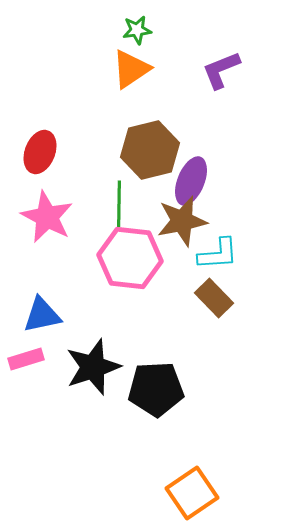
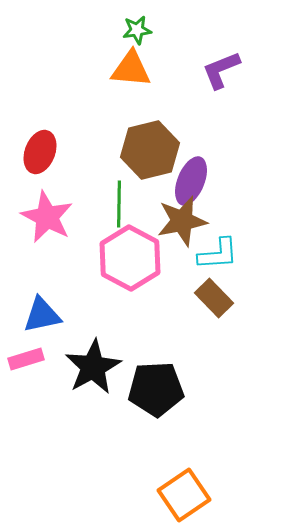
orange triangle: rotated 39 degrees clockwise
pink hexagon: rotated 22 degrees clockwise
black star: rotated 10 degrees counterclockwise
orange square: moved 8 px left, 2 px down
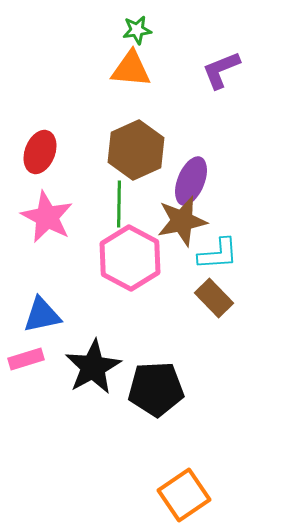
brown hexagon: moved 14 px left; rotated 10 degrees counterclockwise
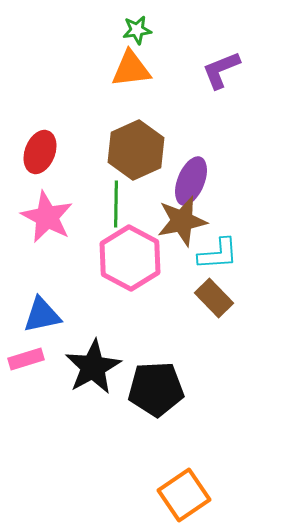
orange triangle: rotated 12 degrees counterclockwise
green line: moved 3 px left
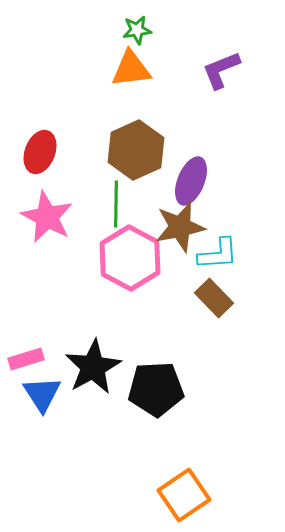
brown star: moved 2 px left, 6 px down
blue triangle: moved 79 px down; rotated 51 degrees counterclockwise
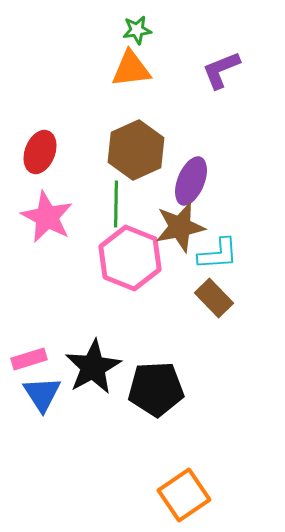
pink hexagon: rotated 6 degrees counterclockwise
pink rectangle: moved 3 px right
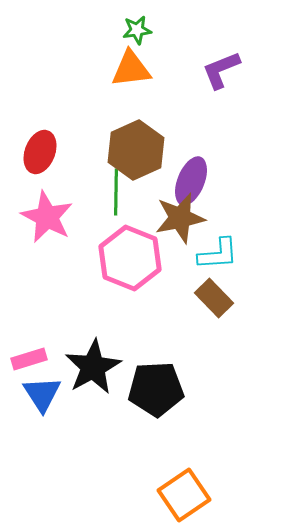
green line: moved 12 px up
brown star: moved 9 px up
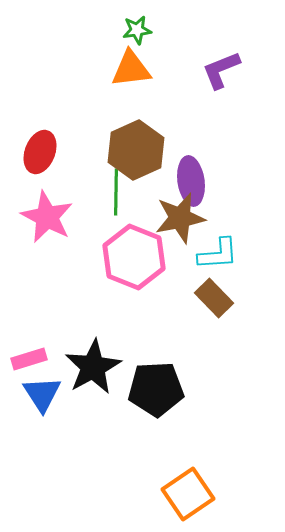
purple ellipse: rotated 30 degrees counterclockwise
pink hexagon: moved 4 px right, 1 px up
orange square: moved 4 px right, 1 px up
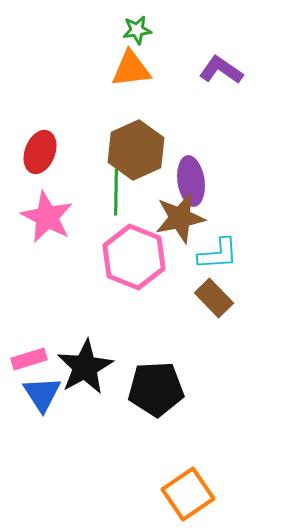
purple L-shape: rotated 57 degrees clockwise
black star: moved 8 px left
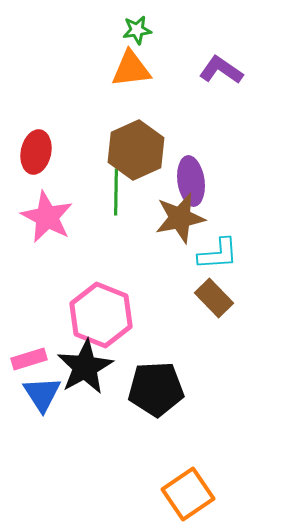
red ellipse: moved 4 px left; rotated 9 degrees counterclockwise
pink hexagon: moved 33 px left, 58 px down
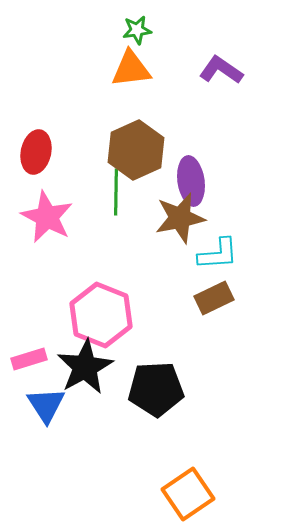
brown rectangle: rotated 72 degrees counterclockwise
blue triangle: moved 4 px right, 11 px down
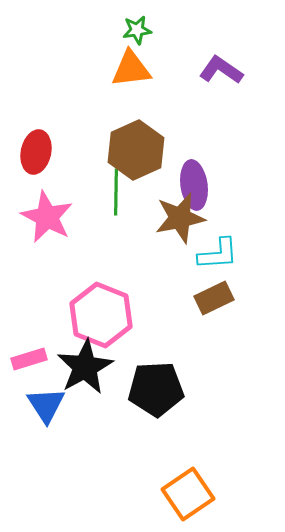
purple ellipse: moved 3 px right, 4 px down
